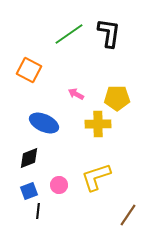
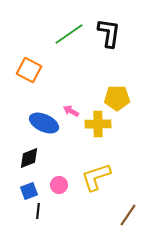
pink arrow: moved 5 px left, 17 px down
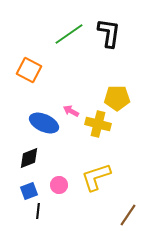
yellow cross: rotated 15 degrees clockwise
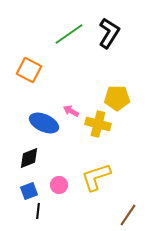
black L-shape: rotated 24 degrees clockwise
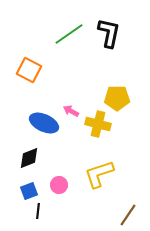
black L-shape: rotated 20 degrees counterclockwise
yellow L-shape: moved 3 px right, 3 px up
